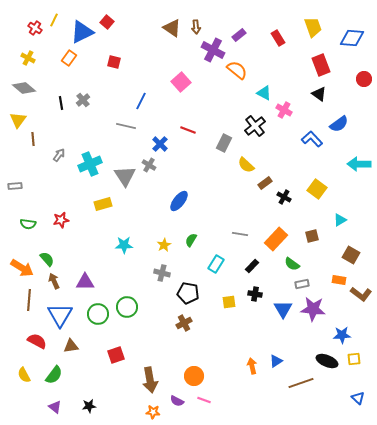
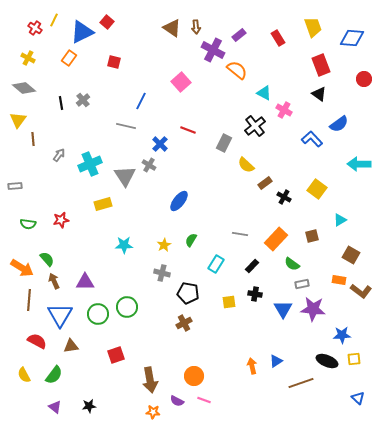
brown L-shape at (361, 294): moved 3 px up
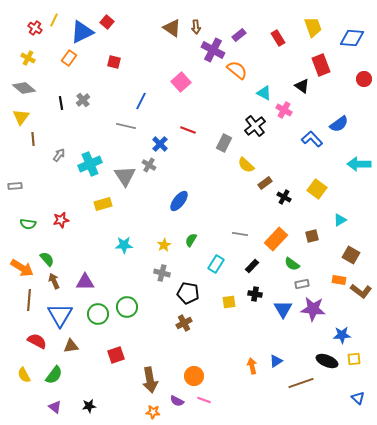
black triangle at (319, 94): moved 17 px left, 8 px up
yellow triangle at (18, 120): moved 3 px right, 3 px up
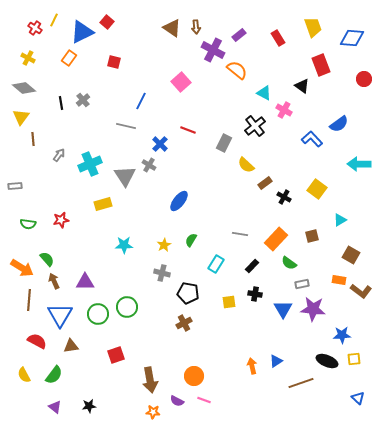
green semicircle at (292, 264): moved 3 px left, 1 px up
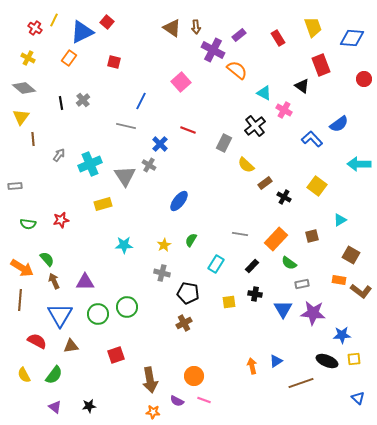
yellow square at (317, 189): moved 3 px up
brown line at (29, 300): moved 9 px left
purple star at (313, 309): moved 4 px down
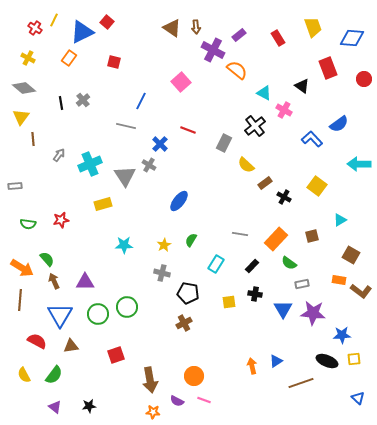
red rectangle at (321, 65): moved 7 px right, 3 px down
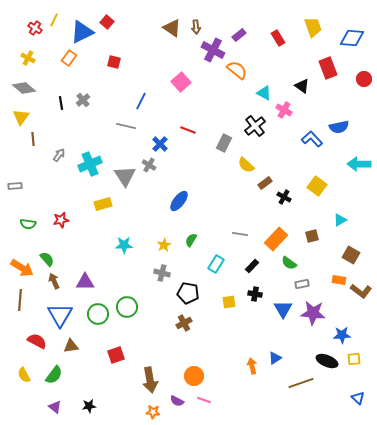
blue semicircle at (339, 124): moved 3 px down; rotated 24 degrees clockwise
blue triangle at (276, 361): moved 1 px left, 3 px up
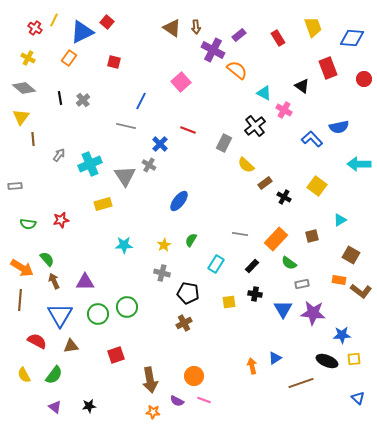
black line at (61, 103): moved 1 px left, 5 px up
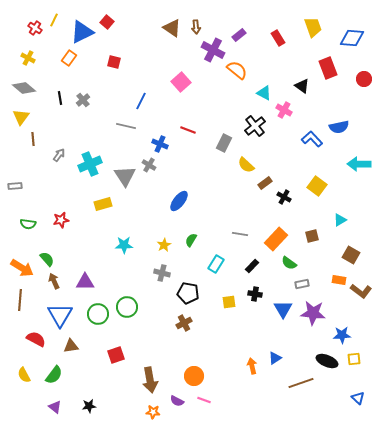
blue cross at (160, 144): rotated 21 degrees counterclockwise
red semicircle at (37, 341): moved 1 px left, 2 px up
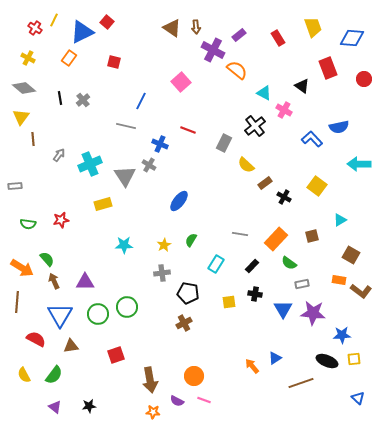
gray cross at (162, 273): rotated 21 degrees counterclockwise
brown line at (20, 300): moved 3 px left, 2 px down
orange arrow at (252, 366): rotated 28 degrees counterclockwise
